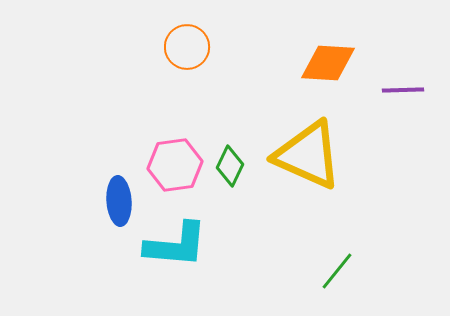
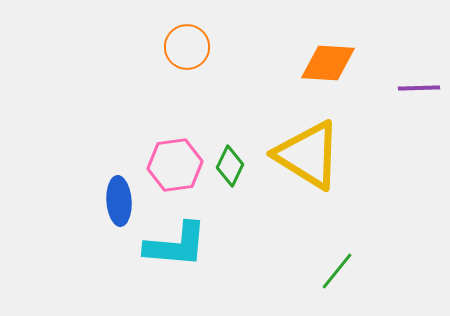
purple line: moved 16 px right, 2 px up
yellow triangle: rotated 8 degrees clockwise
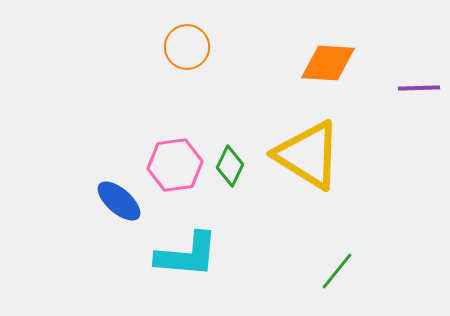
blue ellipse: rotated 45 degrees counterclockwise
cyan L-shape: moved 11 px right, 10 px down
